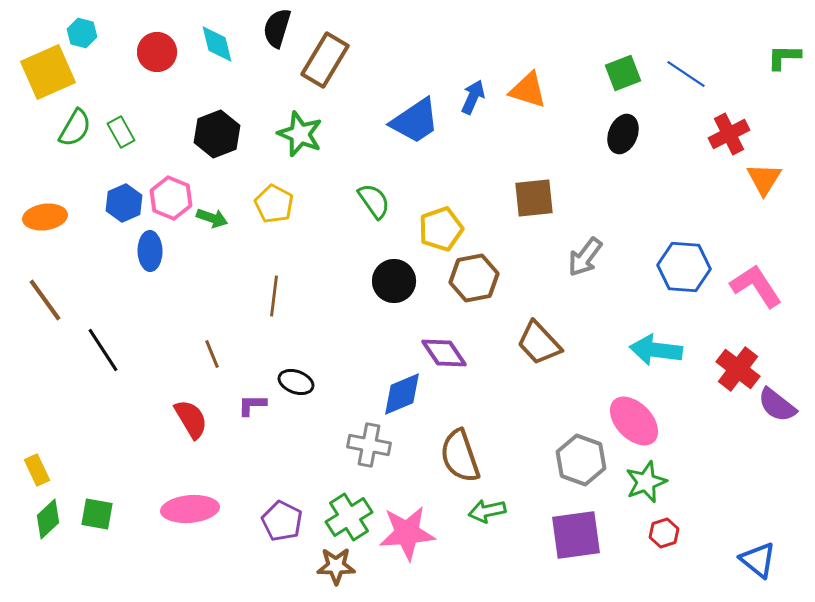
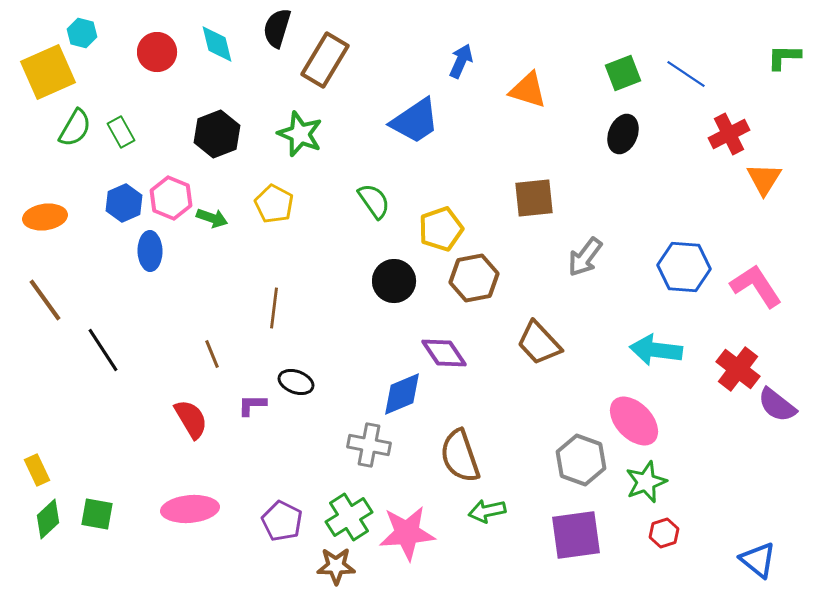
blue arrow at (473, 97): moved 12 px left, 36 px up
brown line at (274, 296): moved 12 px down
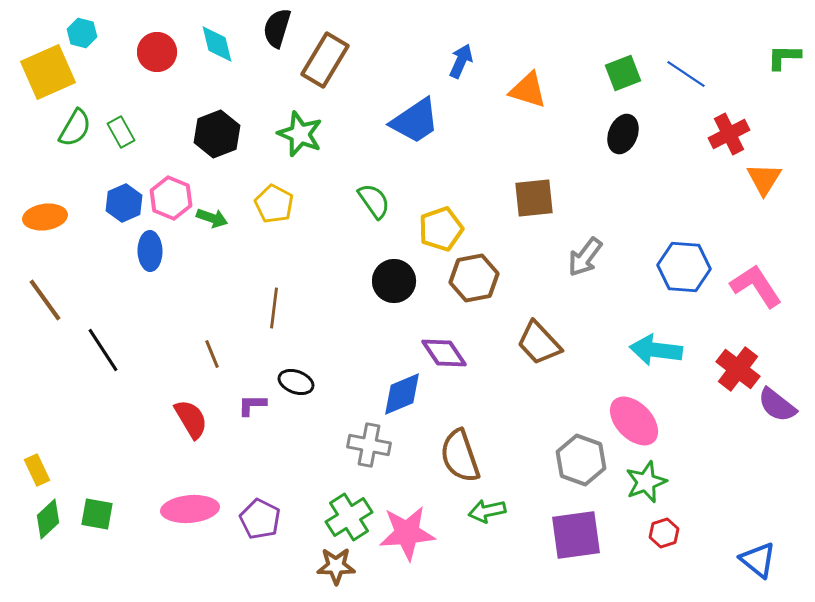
purple pentagon at (282, 521): moved 22 px left, 2 px up
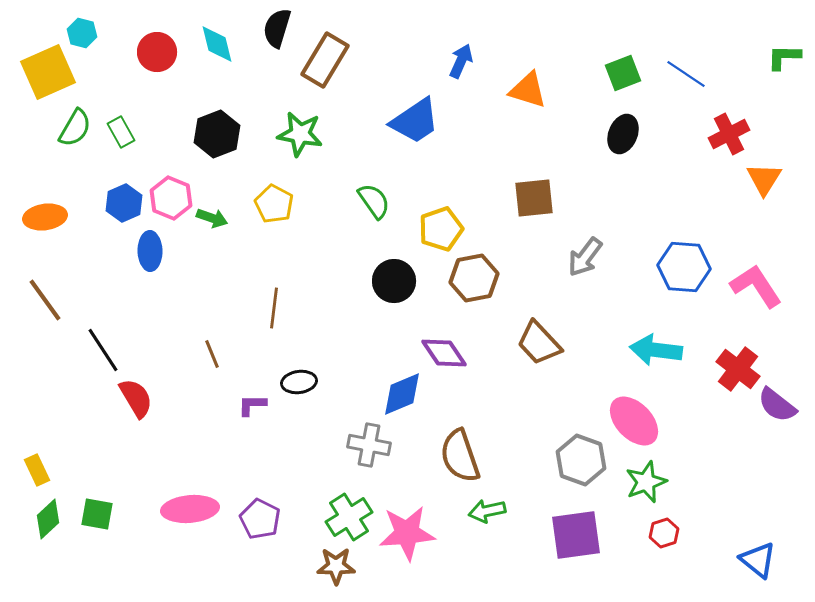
green star at (300, 134): rotated 12 degrees counterclockwise
black ellipse at (296, 382): moved 3 px right; rotated 28 degrees counterclockwise
red semicircle at (191, 419): moved 55 px left, 21 px up
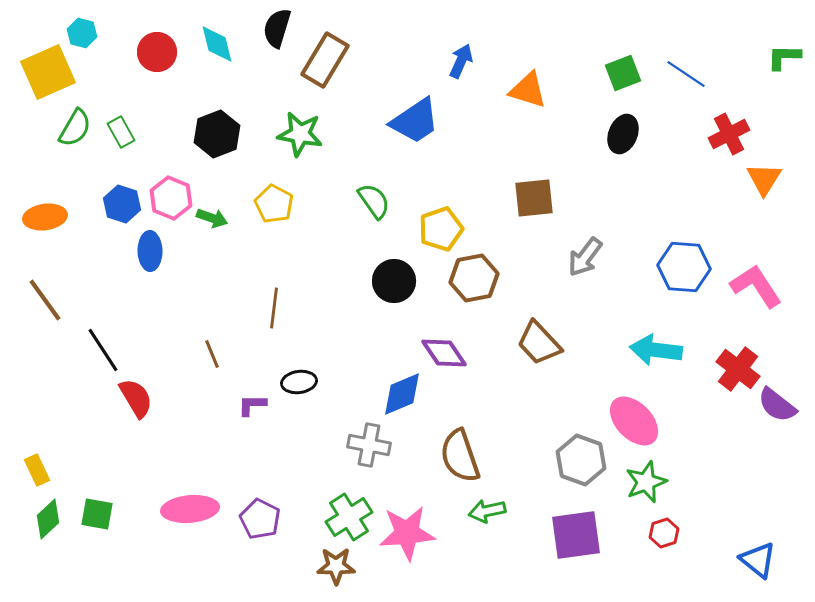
blue hexagon at (124, 203): moved 2 px left, 1 px down; rotated 18 degrees counterclockwise
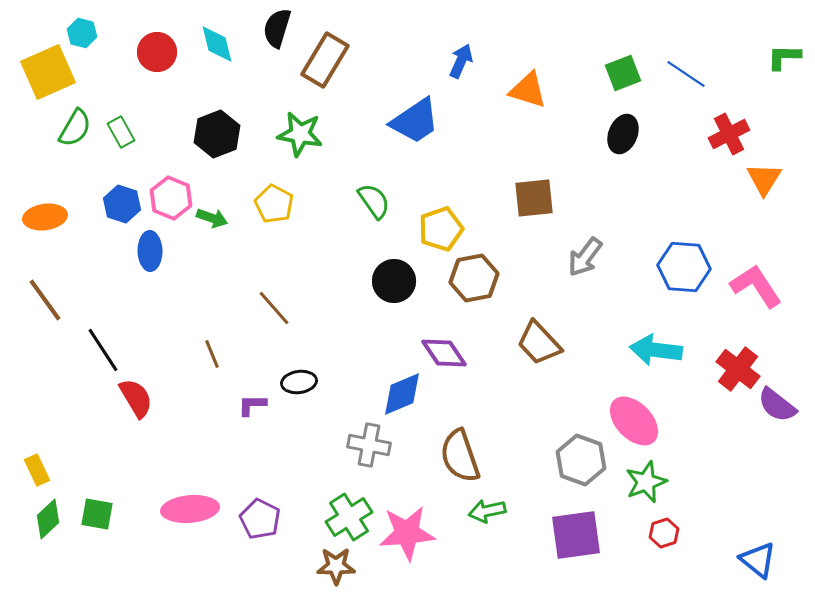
brown line at (274, 308): rotated 48 degrees counterclockwise
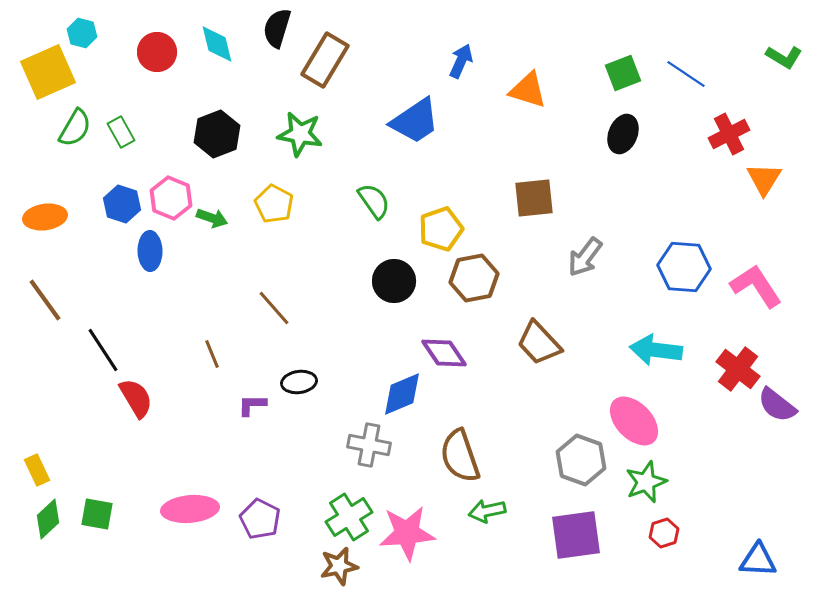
green L-shape at (784, 57): rotated 150 degrees counterclockwise
blue triangle at (758, 560): rotated 36 degrees counterclockwise
brown star at (336, 566): moved 3 px right; rotated 12 degrees counterclockwise
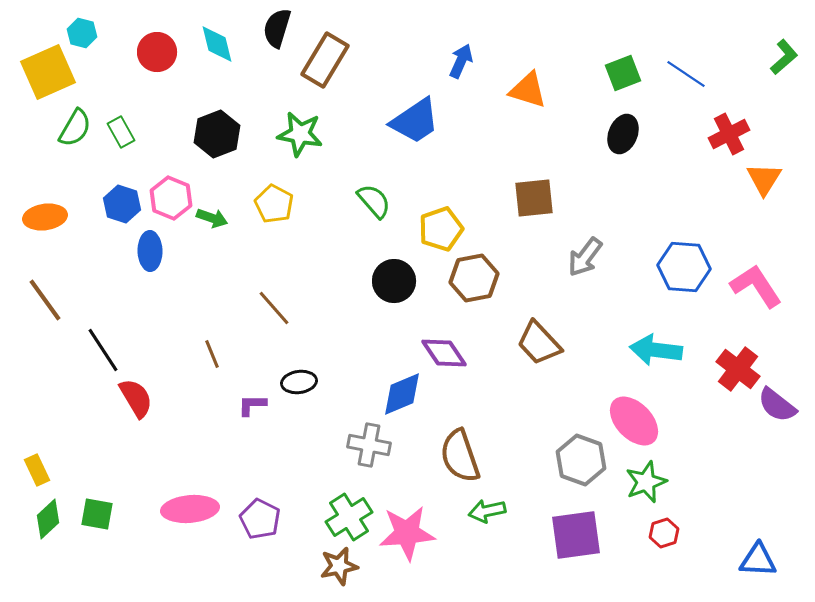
green L-shape at (784, 57): rotated 72 degrees counterclockwise
green semicircle at (374, 201): rotated 6 degrees counterclockwise
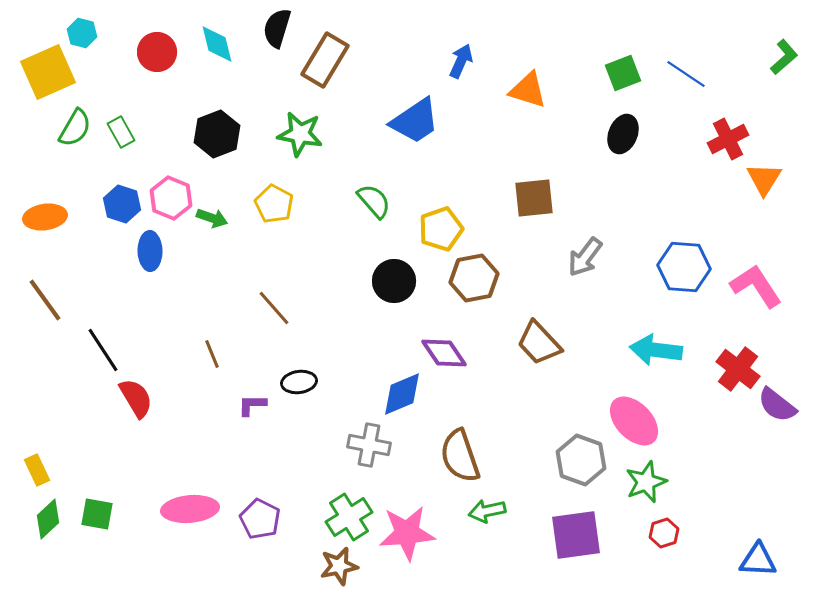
red cross at (729, 134): moved 1 px left, 5 px down
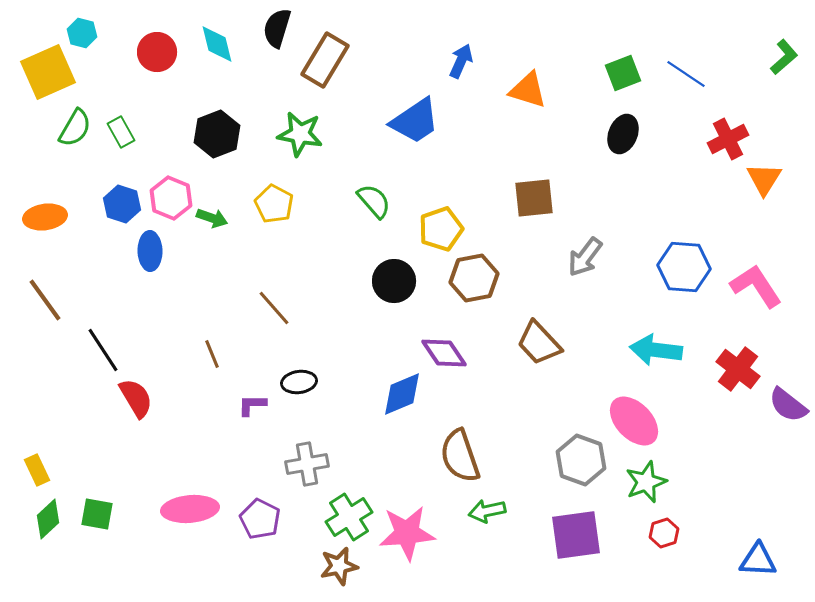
purple semicircle at (777, 405): moved 11 px right
gray cross at (369, 445): moved 62 px left, 19 px down; rotated 21 degrees counterclockwise
